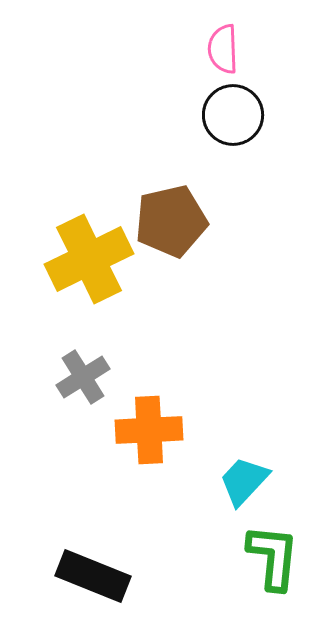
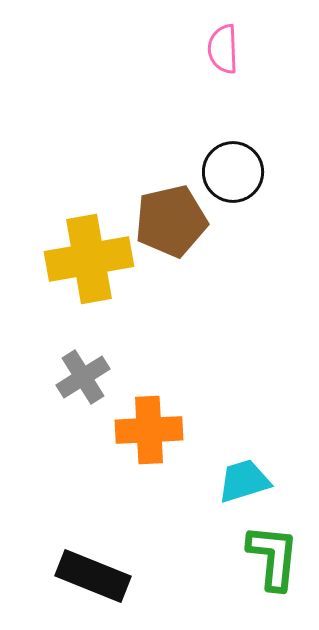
black circle: moved 57 px down
yellow cross: rotated 16 degrees clockwise
cyan trapezoid: rotated 30 degrees clockwise
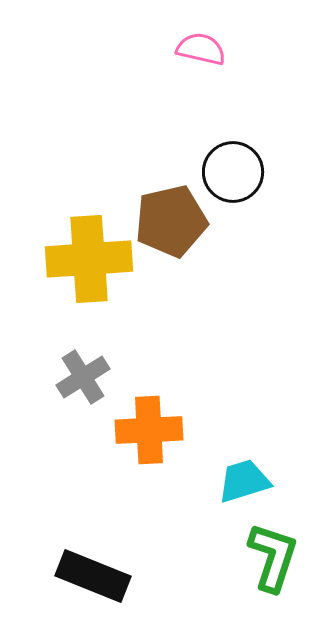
pink semicircle: moved 22 px left; rotated 105 degrees clockwise
yellow cross: rotated 6 degrees clockwise
green L-shape: rotated 12 degrees clockwise
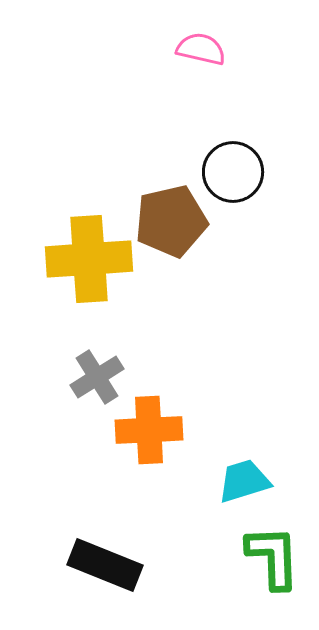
gray cross: moved 14 px right
green L-shape: rotated 20 degrees counterclockwise
black rectangle: moved 12 px right, 11 px up
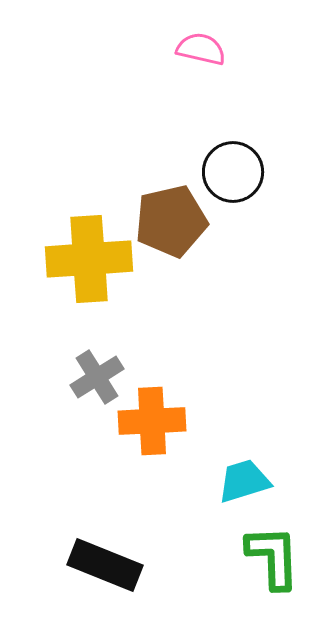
orange cross: moved 3 px right, 9 px up
